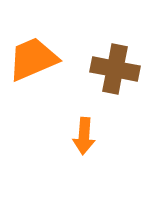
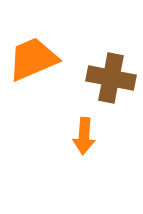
brown cross: moved 4 px left, 9 px down
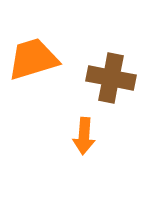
orange trapezoid: rotated 6 degrees clockwise
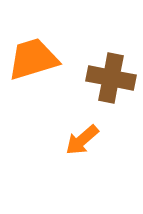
orange arrow: moved 2 px left, 4 px down; rotated 45 degrees clockwise
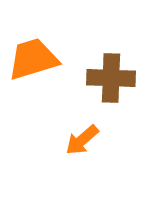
brown cross: rotated 9 degrees counterclockwise
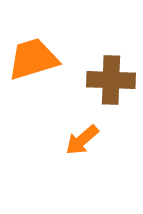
brown cross: moved 2 px down
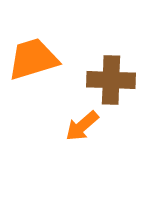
orange arrow: moved 14 px up
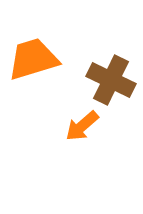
brown cross: rotated 24 degrees clockwise
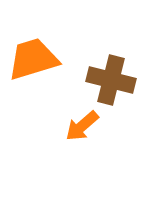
brown cross: rotated 12 degrees counterclockwise
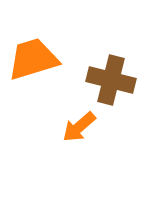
orange arrow: moved 3 px left, 1 px down
